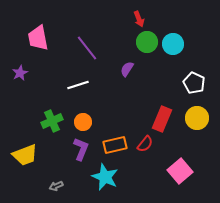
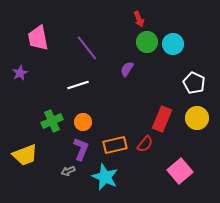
gray arrow: moved 12 px right, 15 px up
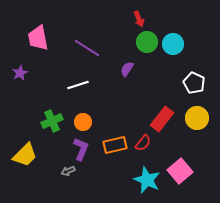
purple line: rotated 20 degrees counterclockwise
red rectangle: rotated 15 degrees clockwise
red semicircle: moved 2 px left, 1 px up
yellow trapezoid: rotated 24 degrees counterclockwise
cyan star: moved 42 px right, 3 px down
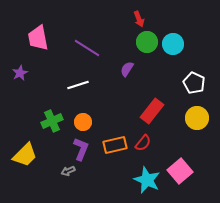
red rectangle: moved 10 px left, 8 px up
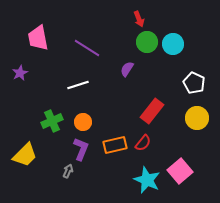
gray arrow: rotated 136 degrees clockwise
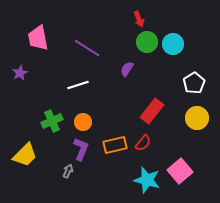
white pentagon: rotated 15 degrees clockwise
cyan star: rotated 8 degrees counterclockwise
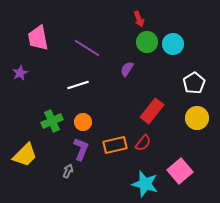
cyan star: moved 2 px left, 4 px down
